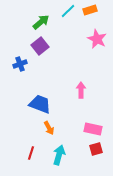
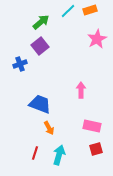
pink star: rotated 18 degrees clockwise
pink rectangle: moved 1 px left, 3 px up
red line: moved 4 px right
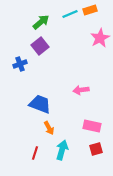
cyan line: moved 2 px right, 3 px down; rotated 21 degrees clockwise
pink star: moved 3 px right, 1 px up
pink arrow: rotated 98 degrees counterclockwise
cyan arrow: moved 3 px right, 5 px up
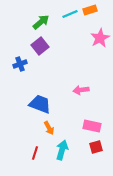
red square: moved 2 px up
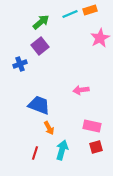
blue trapezoid: moved 1 px left, 1 px down
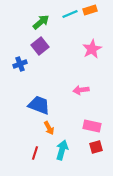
pink star: moved 8 px left, 11 px down
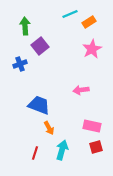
orange rectangle: moved 1 px left, 12 px down; rotated 16 degrees counterclockwise
green arrow: moved 16 px left, 4 px down; rotated 54 degrees counterclockwise
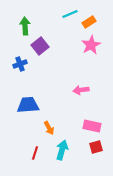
pink star: moved 1 px left, 4 px up
blue trapezoid: moved 11 px left; rotated 25 degrees counterclockwise
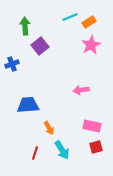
cyan line: moved 3 px down
blue cross: moved 8 px left
cyan arrow: rotated 132 degrees clockwise
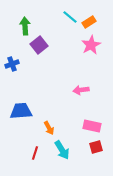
cyan line: rotated 63 degrees clockwise
purple square: moved 1 px left, 1 px up
blue trapezoid: moved 7 px left, 6 px down
